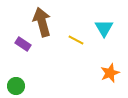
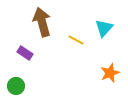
cyan triangle: rotated 12 degrees clockwise
purple rectangle: moved 2 px right, 9 px down
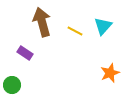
cyan triangle: moved 1 px left, 2 px up
yellow line: moved 1 px left, 9 px up
green circle: moved 4 px left, 1 px up
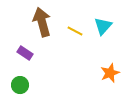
green circle: moved 8 px right
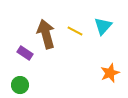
brown arrow: moved 4 px right, 12 px down
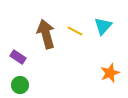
purple rectangle: moved 7 px left, 4 px down
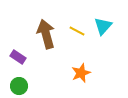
yellow line: moved 2 px right
orange star: moved 29 px left
green circle: moved 1 px left, 1 px down
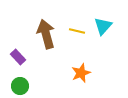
yellow line: rotated 14 degrees counterclockwise
purple rectangle: rotated 14 degrees clockwise
green circle: moved 1 px right
